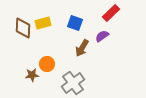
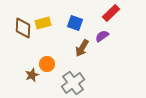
brown star: rotated 16 degrees counterclockwise
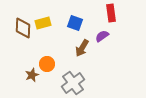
red rectangle: rotated 54 degrees counterclockwise
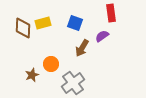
orange circle: moved 4 px right
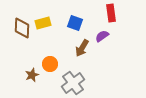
brown diamond: moved 1 px left
orange circle: moved 1 px left
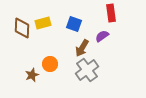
blue square: moved 1 px left, 1 px down
gray cross: moved 14 px right, 13 px up
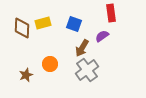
brown star: moved 6 px left
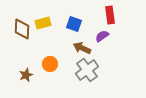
red rectangle: moved 1 px left, 2 px down
brown diamond: moved 1 px down
brown arrow: rotated 84 degrees clockwise
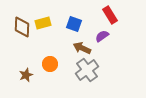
red rectangle: rotated 24 degrees counterclockwise
brown diamond: moved 2 px up
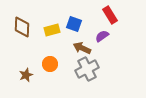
yellow rectangle: moved 9 px right, 7 px down
gray cross: moved 1 px up; rotated 10 degrees clockwise
